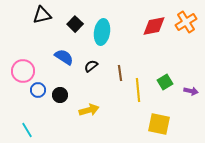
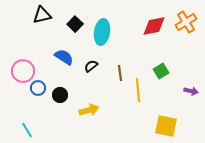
green square: moved 4 px left, 11 px up
blue circle: moved 2 px up
yellow square: moved 7 px right, 2 px down
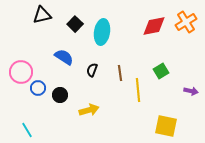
black semicircle: moved 1 px right, 4 px down; rotated 32 degrees counterclockwise
pink circle: moved 2 px left, 1 px down
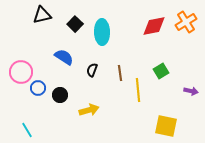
cyan ellipse: rotated 10 degrees counterclockwise
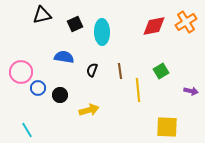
black square: rotated 21 degrees clockwise
blue semicircle: rotated 24 degrees counterclockwise
brown line: moved 2 px up
yellow square: moved 1 px right, 1 px down; rotated 10 degrees counterclockwise
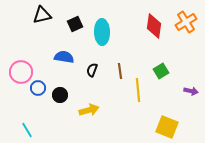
red diamond: rotated 70 degrees counterclockwise
yellow square: rotated 20 degrees clockwise
